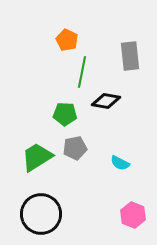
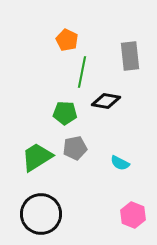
green pentagon: moved 1 px up
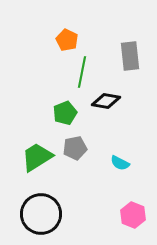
green pentagon: rotated 25 degrees counterclockwise
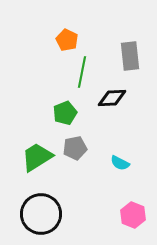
black diamond: moved 6 px right, 3 px up; rotated 12 degrees counterclockwise
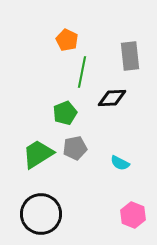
green trapezoid: moved 1 px right, 3 px up
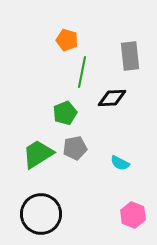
orange pentagon: rotated 10 degrees counterclockwise
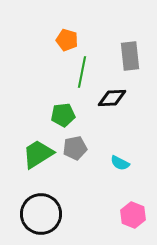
green pentagon: moved 2 px left, 2 px down; rotated 15 degrees clockwise
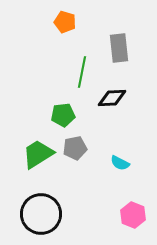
orange pentagon: moved 2 px left, 18 px up
gray rectangle: moved 11 px left, 8 px up
